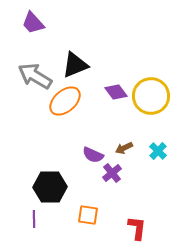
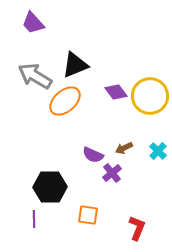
yellow circle: moved 1 px left
red L-shape: rotated 15 degrees clockwise
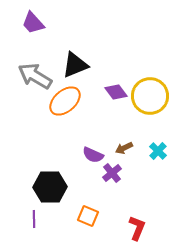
orange square: moved 1 px down; rotated 15 degrees clockwise
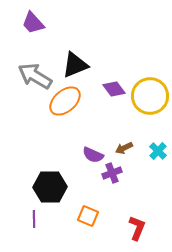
purple diamond: moved 2 px left, 3 px up
purple cross: rotated 18 degrees clockwise
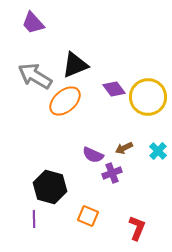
yellow circle: moved 2 px left, 1 px down
black hexagon: rotated 16 degrees clockwise
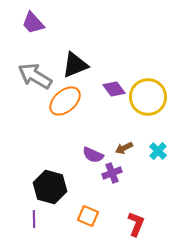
red L-shape: moved 1 px left, 4 px up
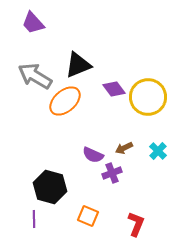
black triangle: moved 3 px right
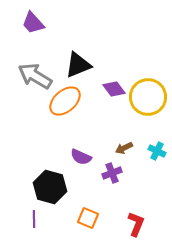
cyan cross: moved 1 px left; rotated 18 degrees counterclockwise
purple semicircle: moved 12 px left, 2 px down
orange square: moved 2 px down
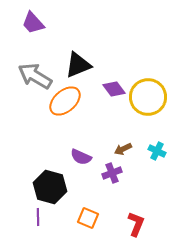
brown arrow: moved 1 px left, 1 px down
purple line: moved 4 px right, 2 px up
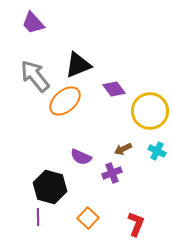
gray arrow: rotated 20 degrees clockwise
yellow circle: moved 2 px right, 14 px down
orange square: rotated 20 degrees clockwise
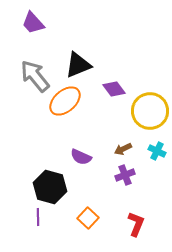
purple cross: moved 13 px right, 2 px down
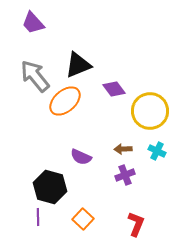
brown arrow: rotated 24 degrees clockwise
orange square: moved 5 px left, 1 px down
